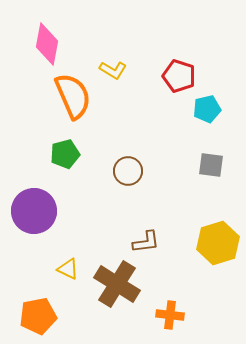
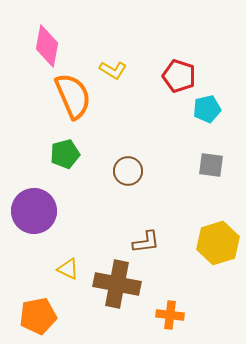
pink diamond: moved 2 px down
brown cross: rotated 21 degrees counterclockwise
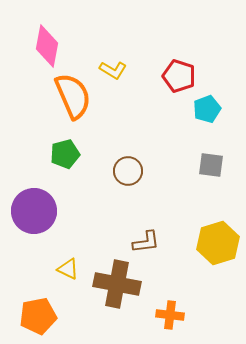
cyan pentagon: rotated 8 degrees counterclockwise
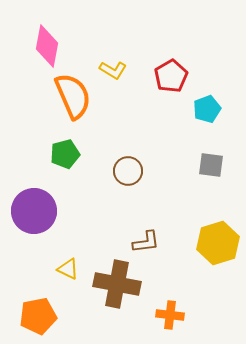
red pentagon: moved 8 px left; rotated 24 degrees clockwise
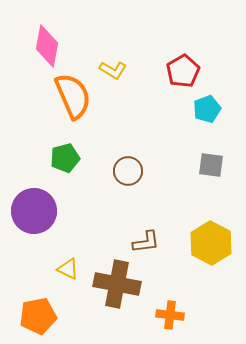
red pentagon: moved 12 px right, 5 px up
green pentagon: moved 4 px down
yellow hexagon: moved 7 px left; rotated 15 degrees counterclockwise
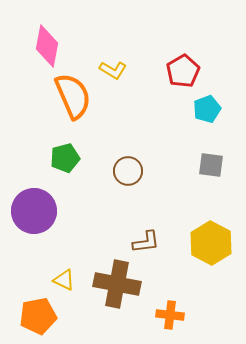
yellow triangle: moved 4 px left, 11 px down
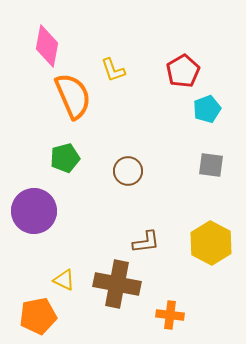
yellow L-shape: rotated 40 degrees clockwise
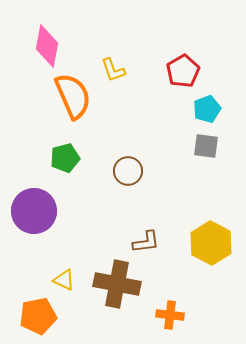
gray square: moved 5 px left, 19 px up
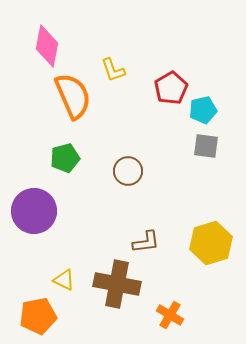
red pentagon: moved 12 px left, 17 px down
cyan pentagon: moved 4 px left, 1 px down; rotated 8 degrees clockwise
yellow hexagon: rotated 15 degrees clockwise
orange cross: rotated 24 degrees clockwise
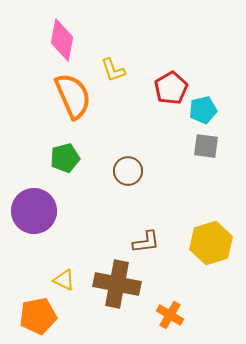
pink diamond: moved 15 px right, 6 px up
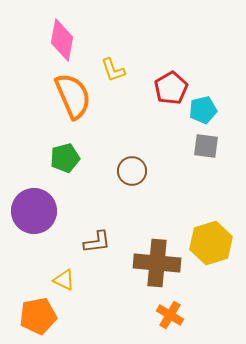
brown circle: moved 4 px right
brown L-shape: moved 49 px left
brown cross: moved 40 px right, 21 px up; rotated 6 degrees counterclockwise
